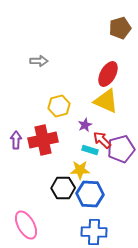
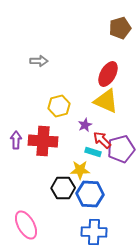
red cross: moved 1 px down; rotated 16 degrees clockwise
cyan rectangle: moved 3 px right, 2 px down
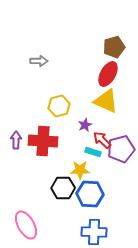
brown pentagon: moved 6 px left, 19 px down
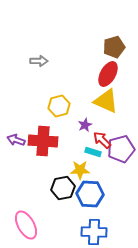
purple arrow: rotated 72 degrees counterclockwise
black hexagon: rotated 10 degrees counterclockwise
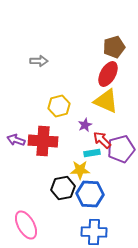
cyan rectangle: moved 1 px left, 1 px down; rotated 28 degrees counterclockwise
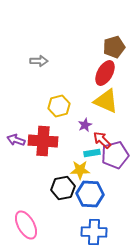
red ellipse: moved 3 px left, 1 px up
purple pentagon: moved 6 px left, 6 px down
